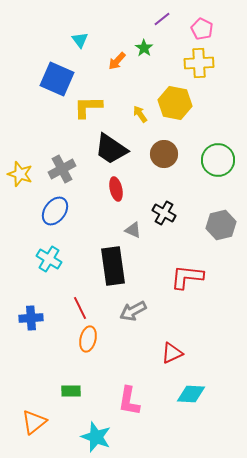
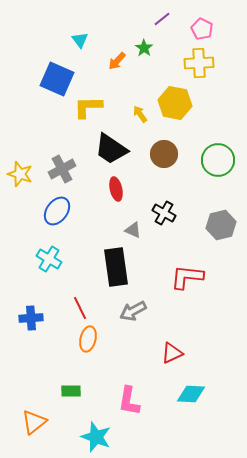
blue ellipse: moved 2 px right
black rectangle: moved 3 px right, 1 px down
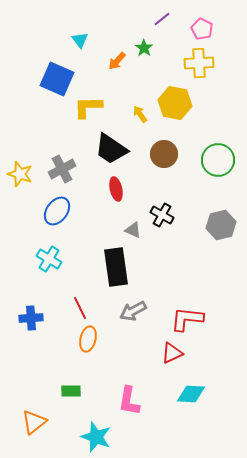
black cross: moved 2 px left, 2 px down
red L-shape: moved 42 px down
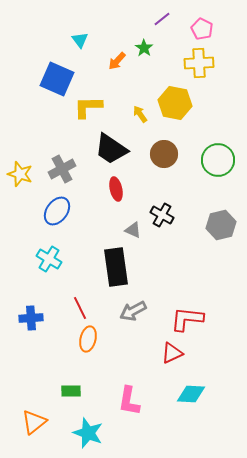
cyan star: moved 8 px left, 4 px up
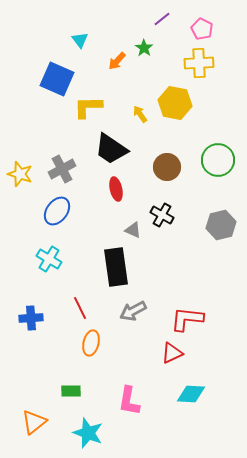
brown circle: moved 3 px right, 13 px down
orange ellipse: moved 3 px right, 4 px down
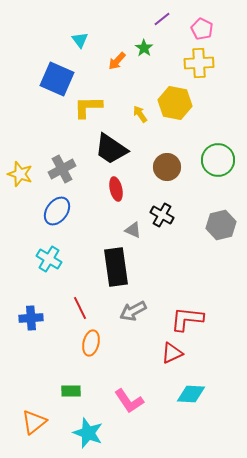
pink L-shape: rotated 44 degrees counterclockwise
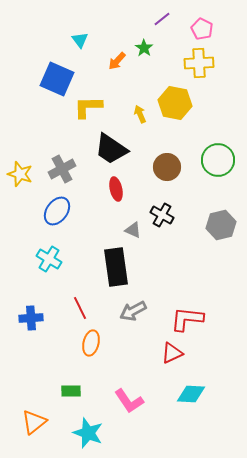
yellow arrow: rotated 12 degrees clockwise
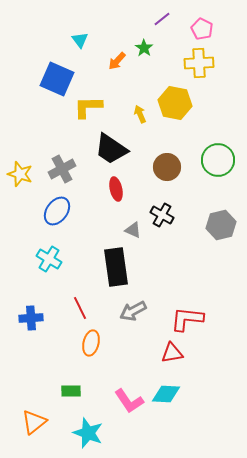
red triangle: rotated 15 degrees clockwise
cyan diamond: moved 25 px left
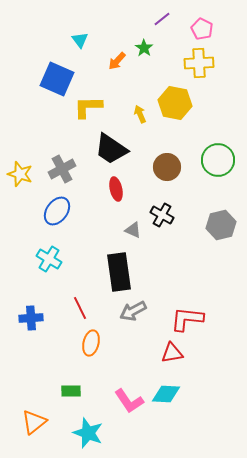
black rectangle: moved 3 px right, 5 px down
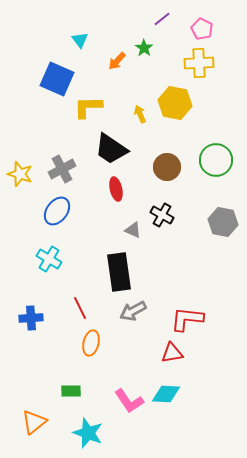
green circle: moved 2 px left
gray hexagon: moved 2 px right, 3 px up; rotated 24 degrees clockwise
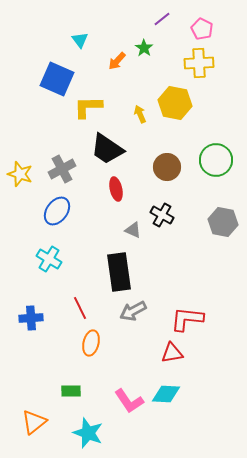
black trapezoid: moved 4 px left
